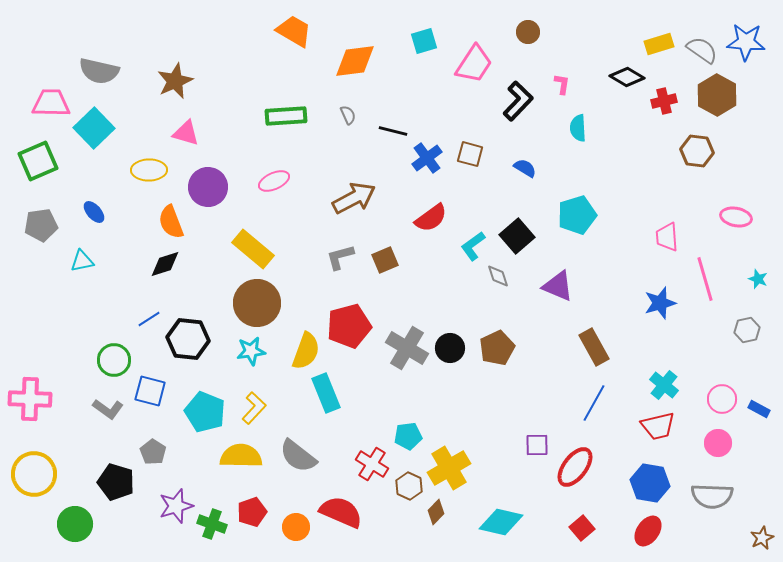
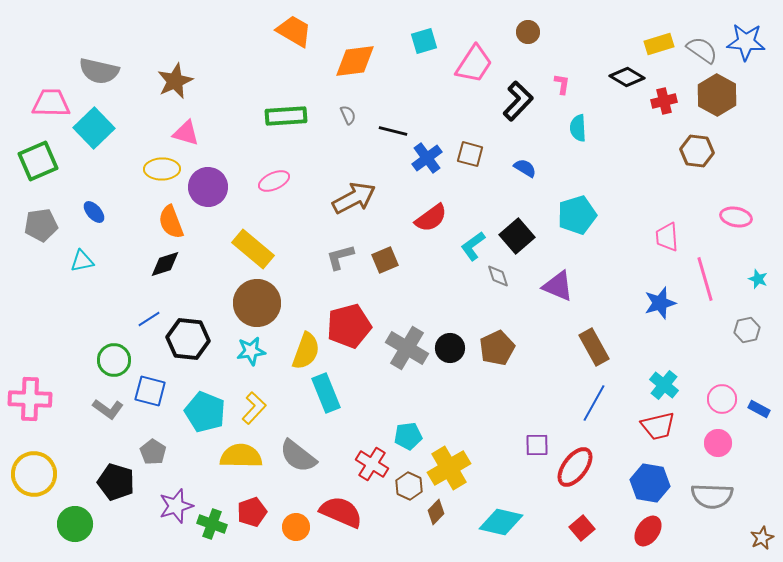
yellow ellipse at (149, 170): moved 13 px right, 1 px up
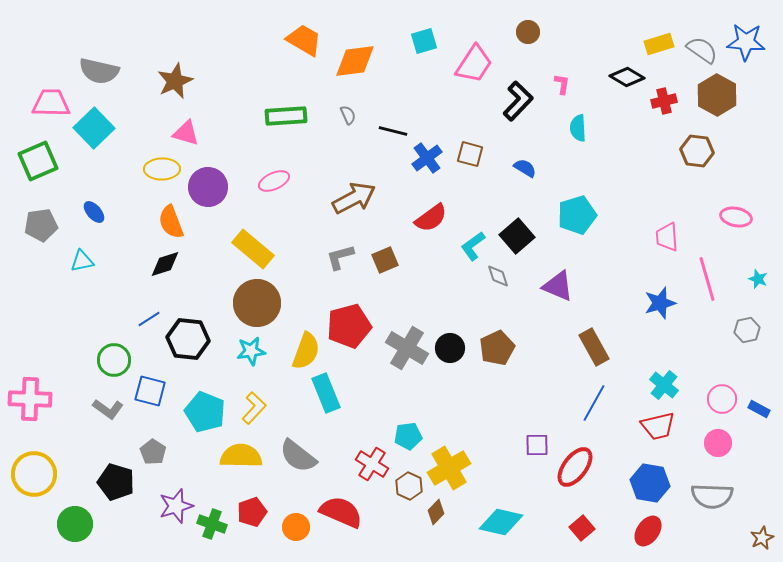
orange trapezoid at (294, 31): moved 10 px right, 9 px down
pink line at (705, 279): moved 2 px right
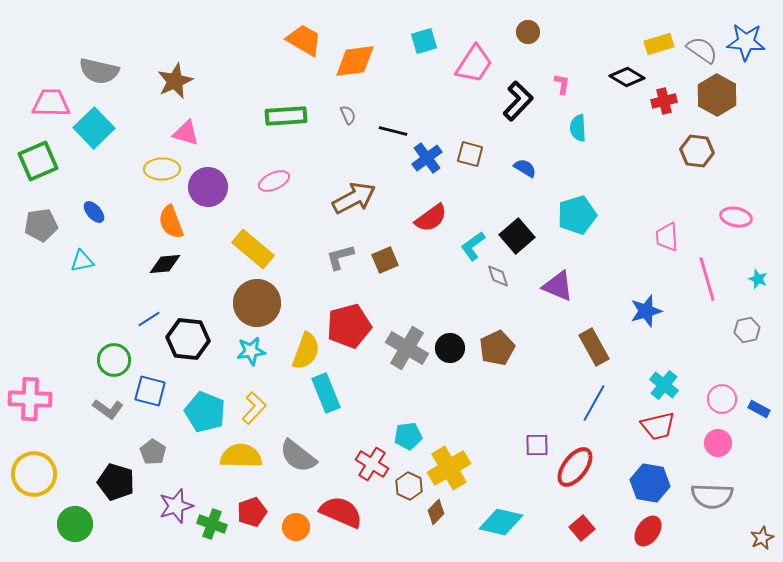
black diamond at (165, 264): rotated 12 degrees clockwise
blue star at (660, 303): moved 14 px left, 8 px down
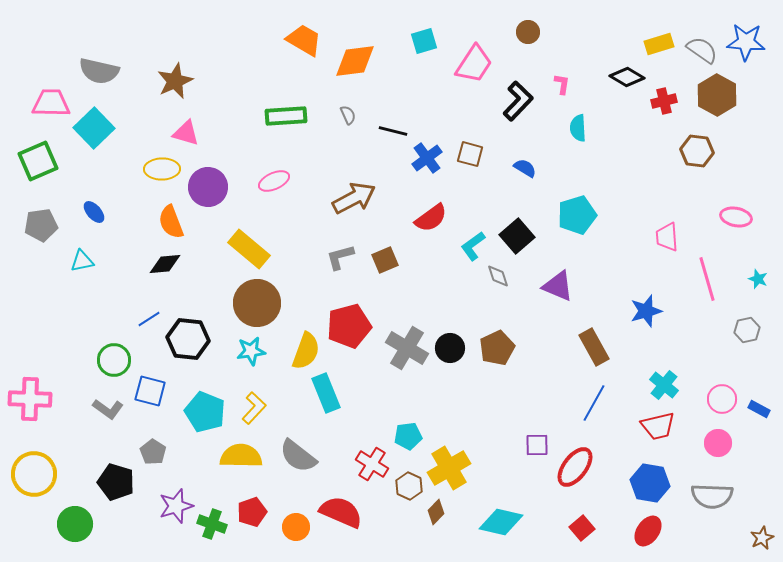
yellow rectangle at (253, 249): moved 4 px left
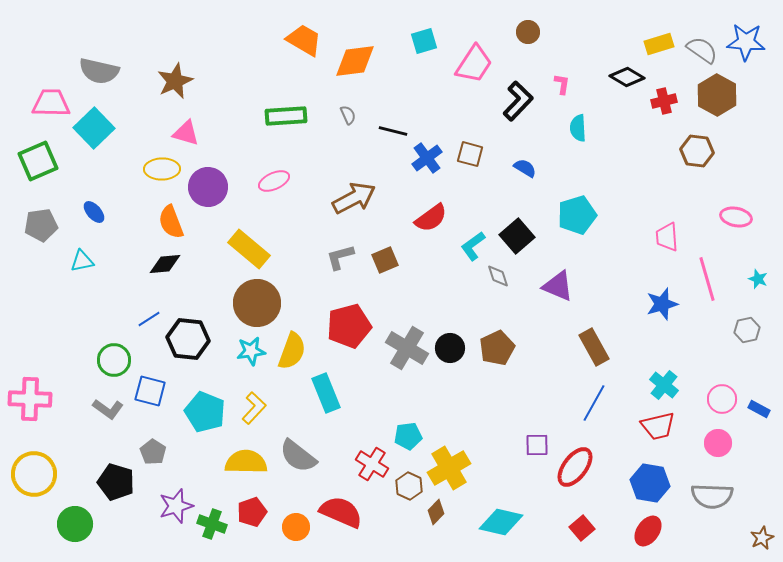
blue star at (646, 311): moved 16 px right, 7 px up
yellow semicircle at (306, 351): moved 14 px left
yellow semicircle at (241, 456): moved 5 px right, 6 px down
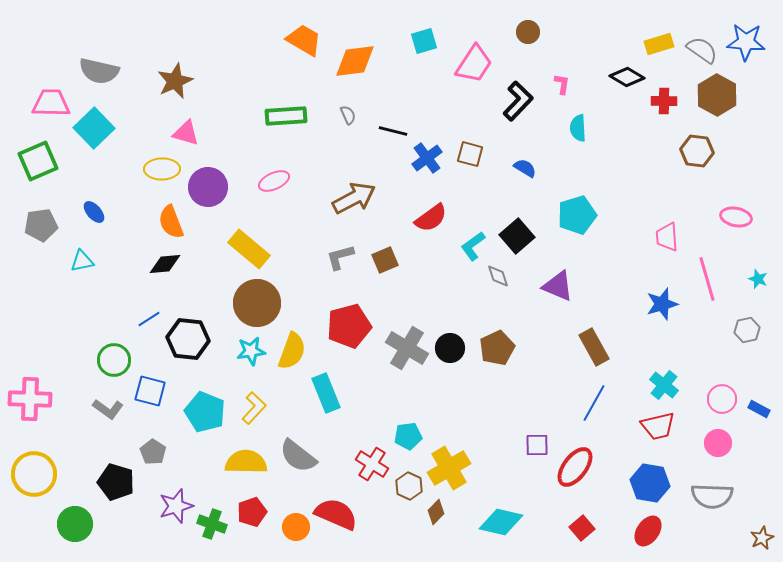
red cross at (664, 101): rotated 15 degrees clockwise
red semicircle at (341, 512): moved 5 px left, 2 px down
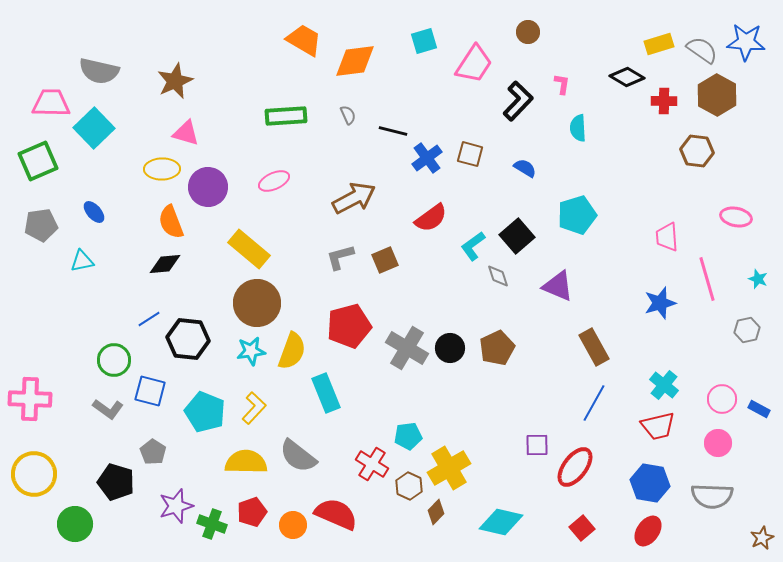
blue star at (662, 304): moved 2 px left, 1 px up
orange circle at (296, 527): moved 3 px left, 2 px up
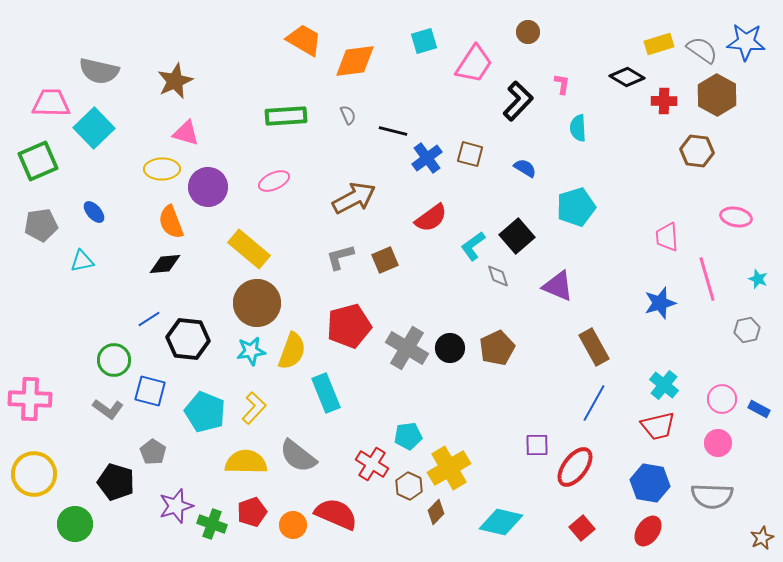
cyan pentagon at (577, 215): moved 1 px left, 8 px up
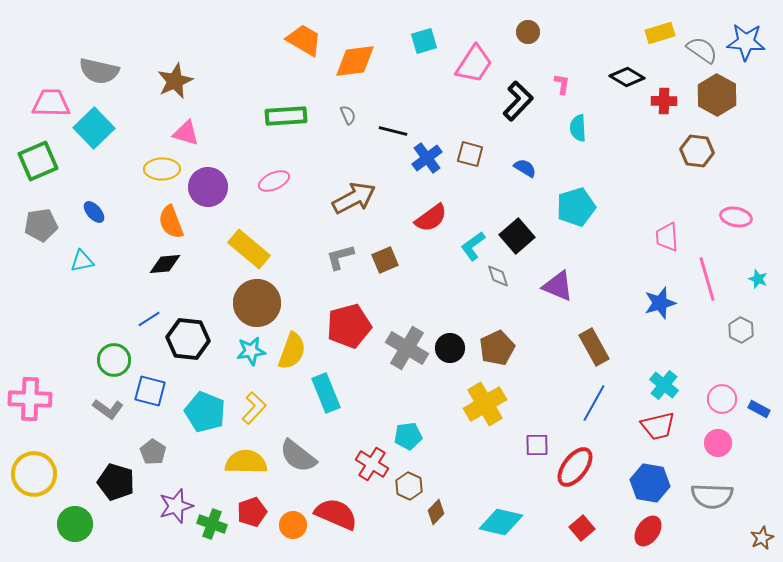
yellow rectangle at (659, 44): moved 1 px right, 11 px up
gray hexagon at (747, 330): moved 6 px left; rotated 20 degrees counterclockwise
yellow cross at (449, 468): moved 36 px right, 64 px up
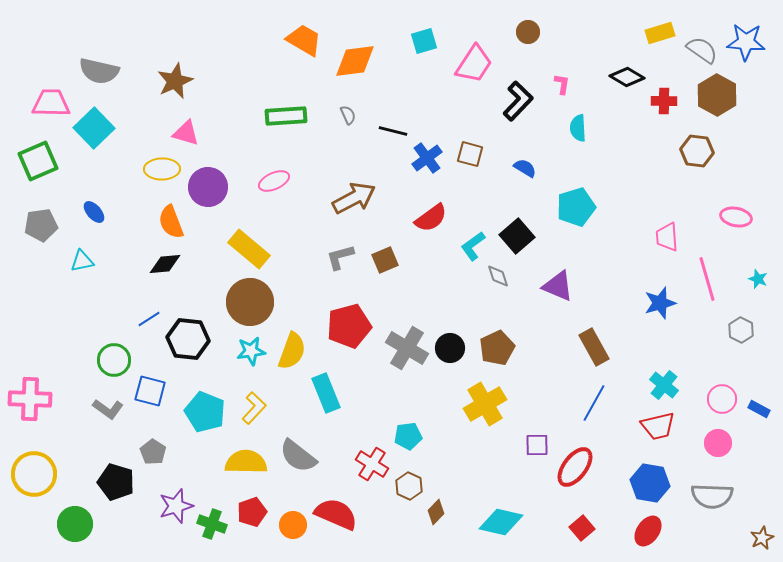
brown circle at (257, 303): moved 7 px left, 1 px up
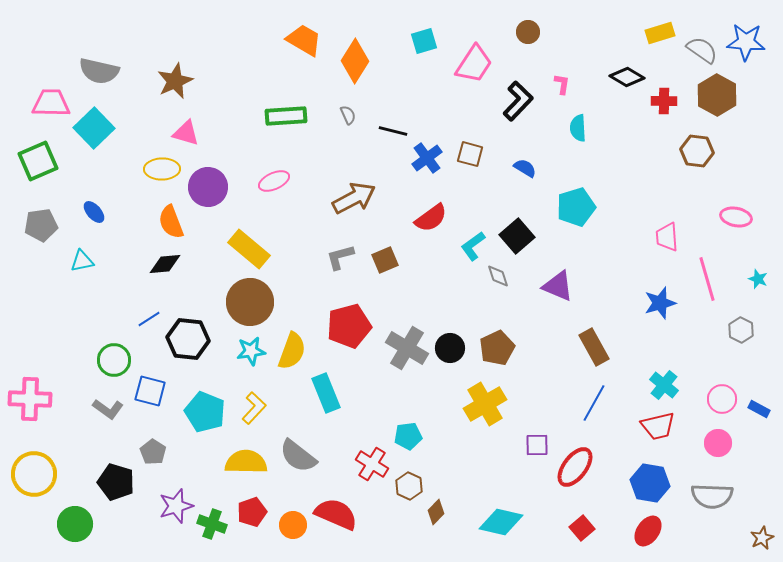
orange diamond at (355, 61): rotated 51 degrees counterclockwise
